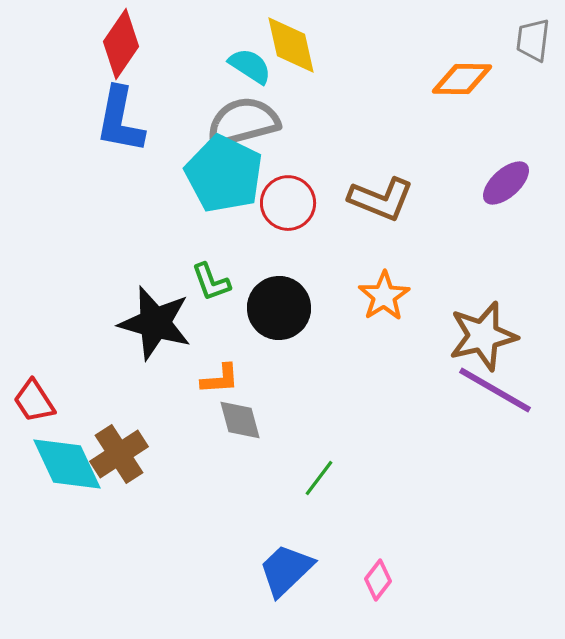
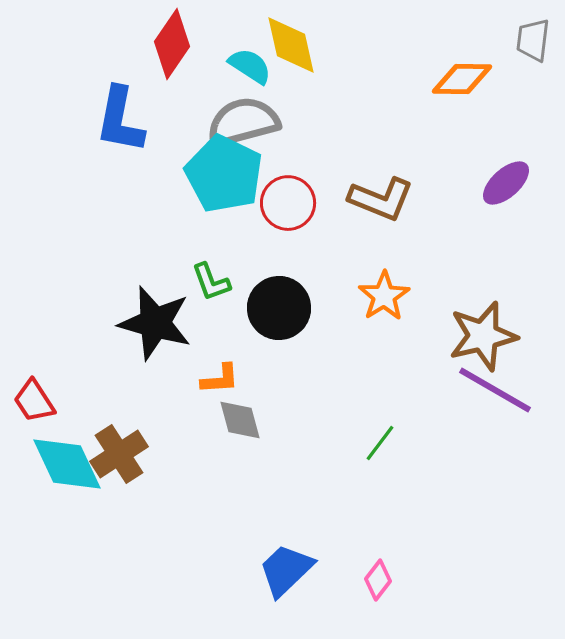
red diamond: moved 51 px right
green line: moved 61 px right, 35 px up
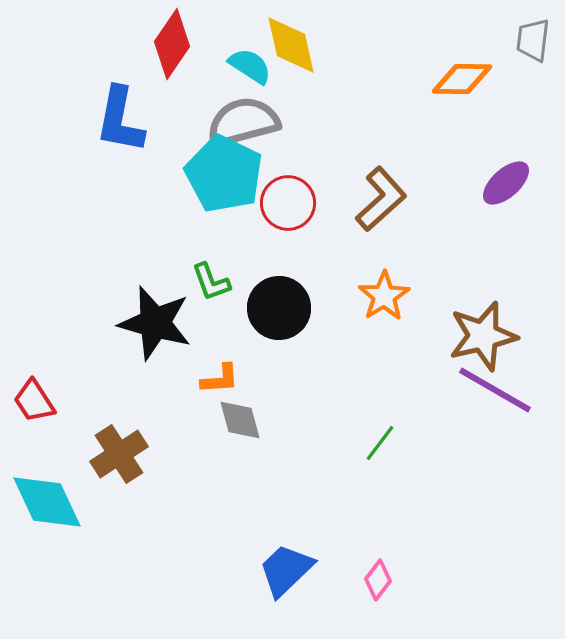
brown L-shape: rotated 64 degrees counterclockwise
cyan diamond: moved 20 px left, 38 px down
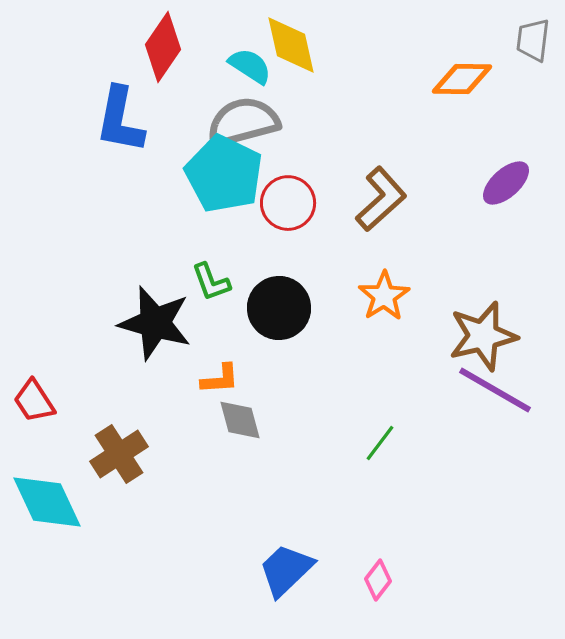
red diamond: moved 9 px left, 3 px down
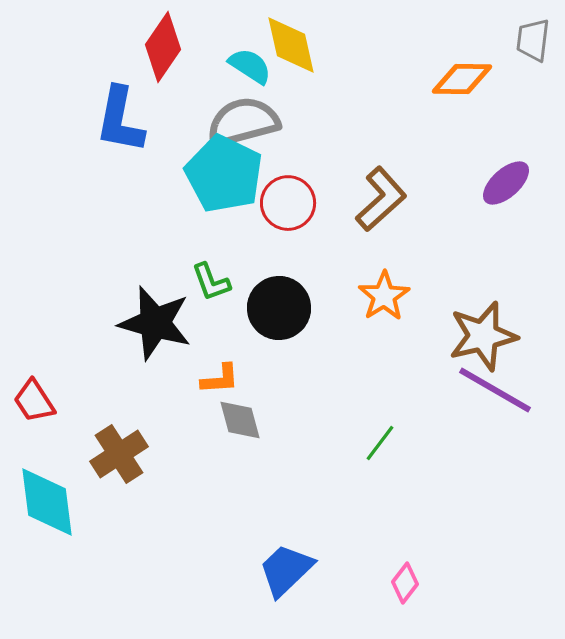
cyan diamond: rotated 18 degrees clockwise
pink diamond: moved 27 px right, 3 px down
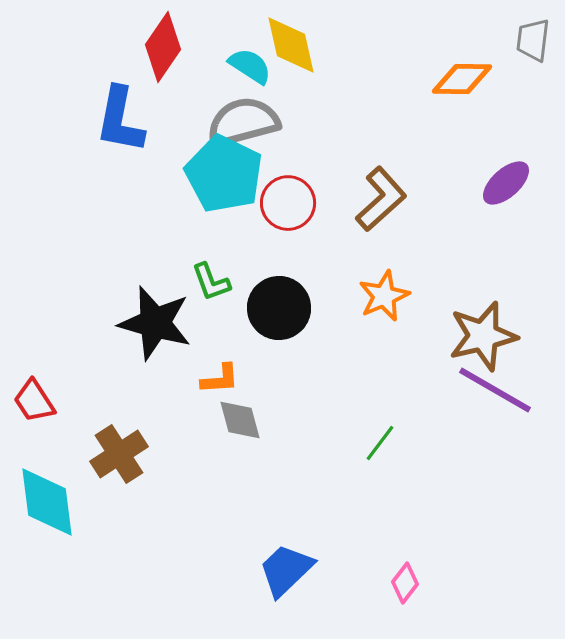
orange star: rotated 9 degrees clockwise
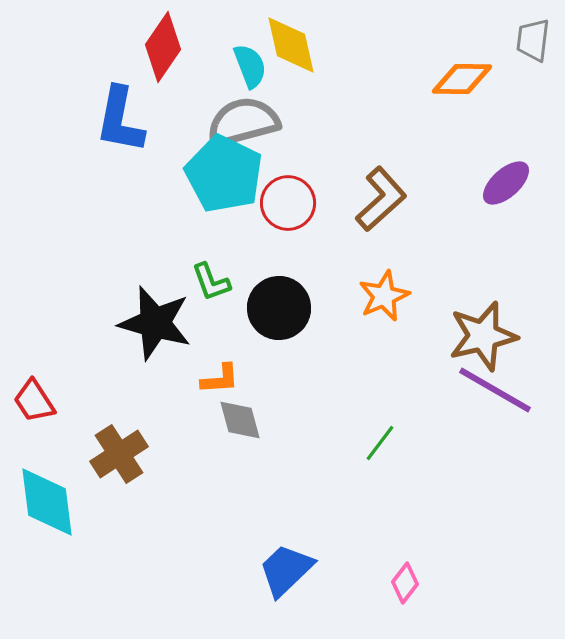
cyan semicircle: rotated 36 degrees clockwise
